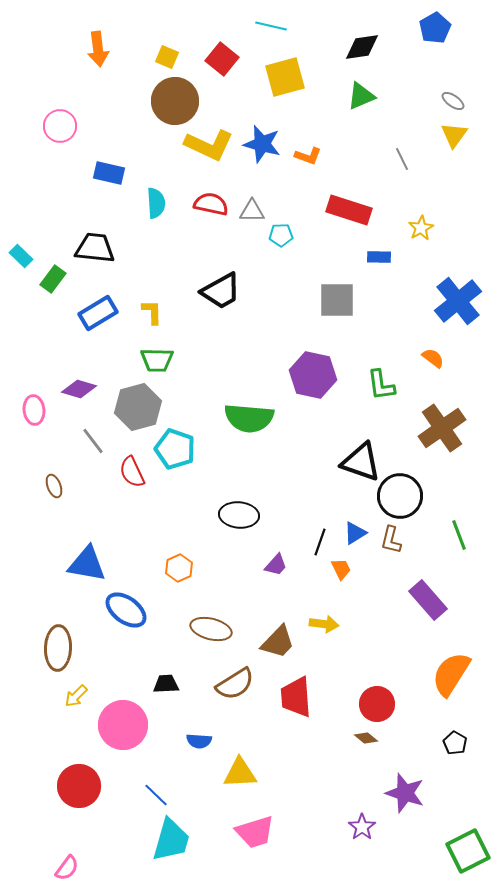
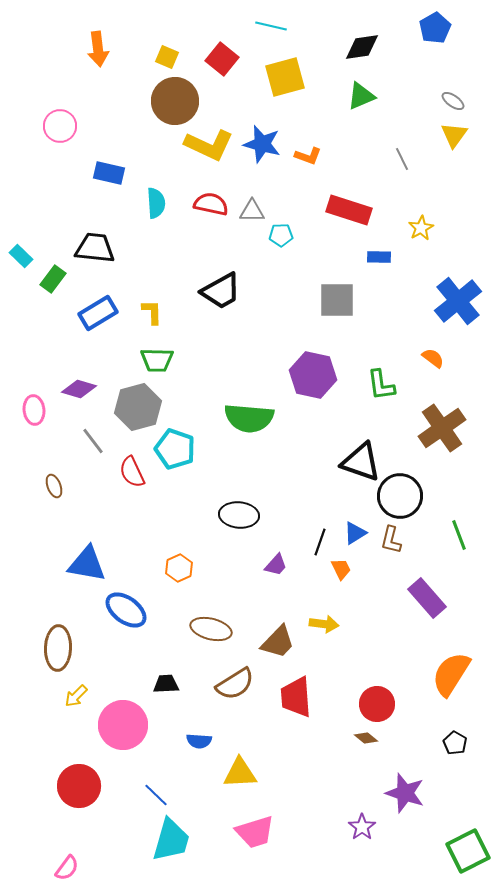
purple rectangle at (428, 600): moved 1 px left, 2 px up
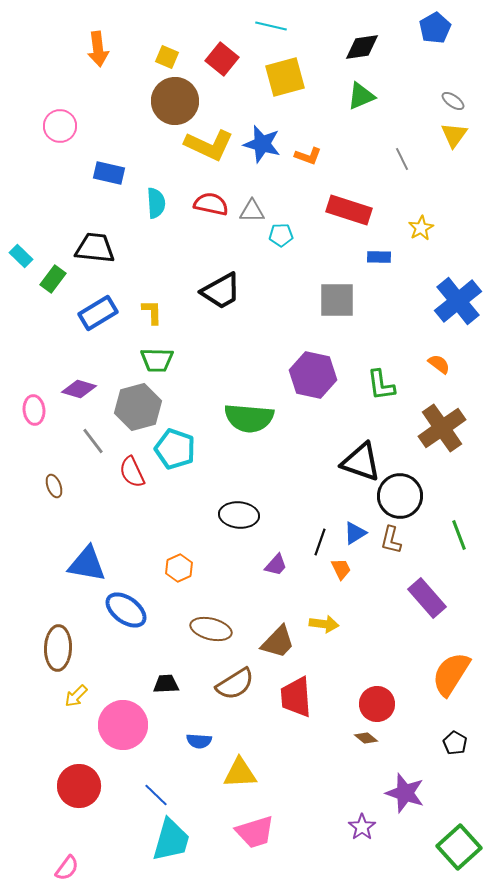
orange semicircle at (433, 358): moved 6 px right, 6 px down
green square at (468, 851): moved 9 px left, 4 px up; rotated 15 degrees counterclockwise
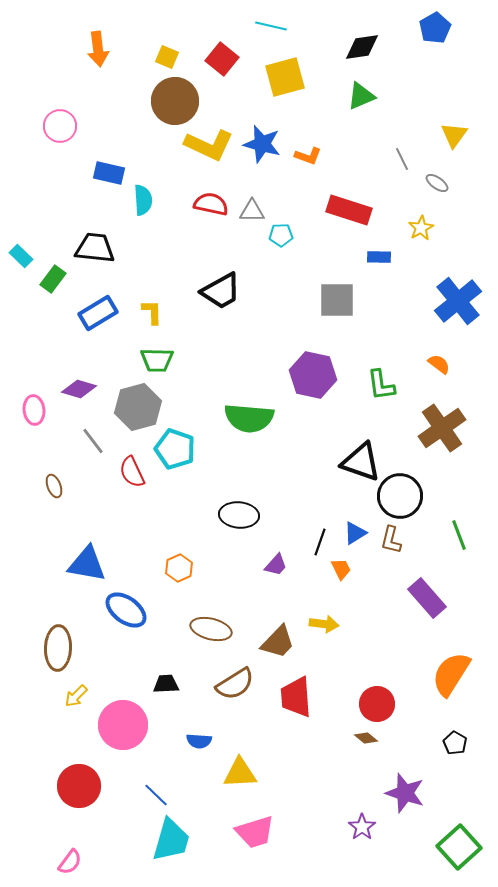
gray ellipse at (453, 101): moved 16 px left, 82 px down
cyan semicircle at (156, 203): moved 13 px left, 3 px up
pink semicircle at (67, 868): moved 3 px right, 6 px up
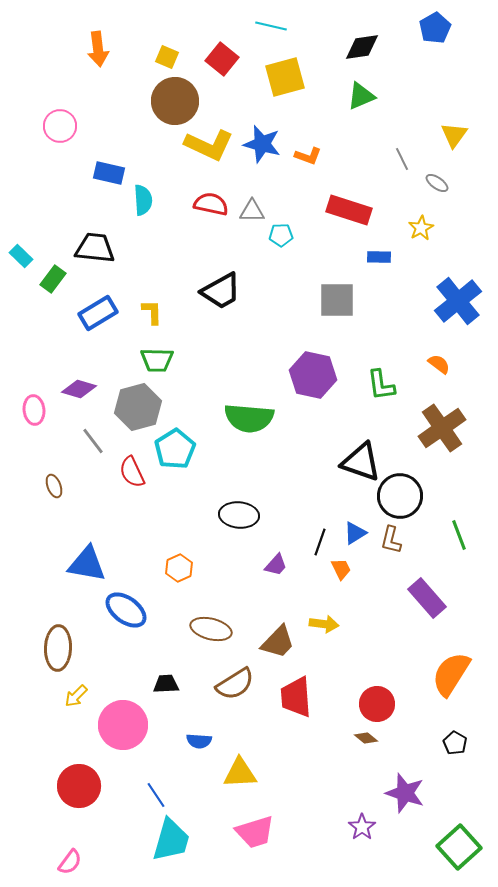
cyan pentagon at (175, 449): rotated 21 degrees clockwise
blue line at (156, 795): rotated 12 degrees clockwise
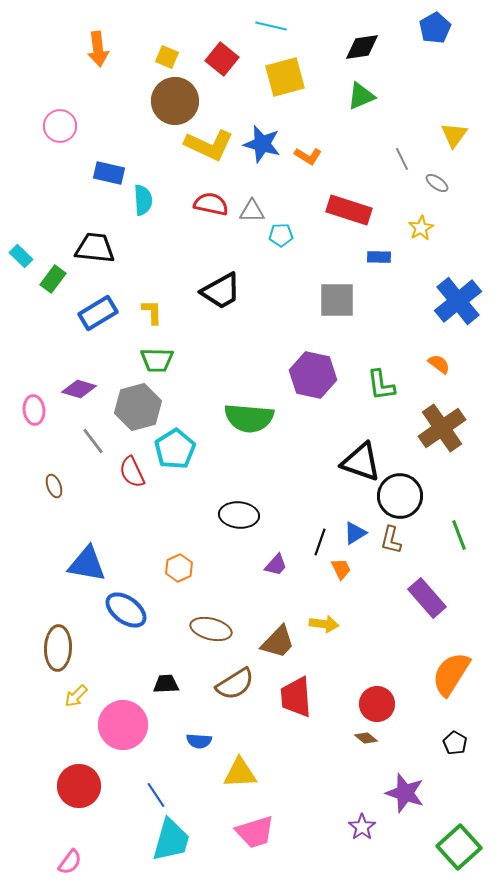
orange L-shape at (308, 156): rotated 12 degrees clockwise
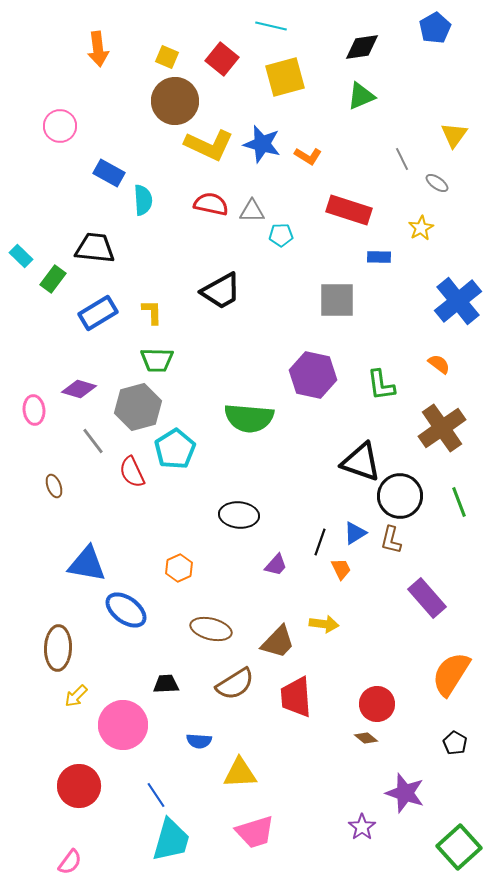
blue rectangle at (109, 173): rotated 16 degrees clockwise
green line at (459, 535): moved 33 px up
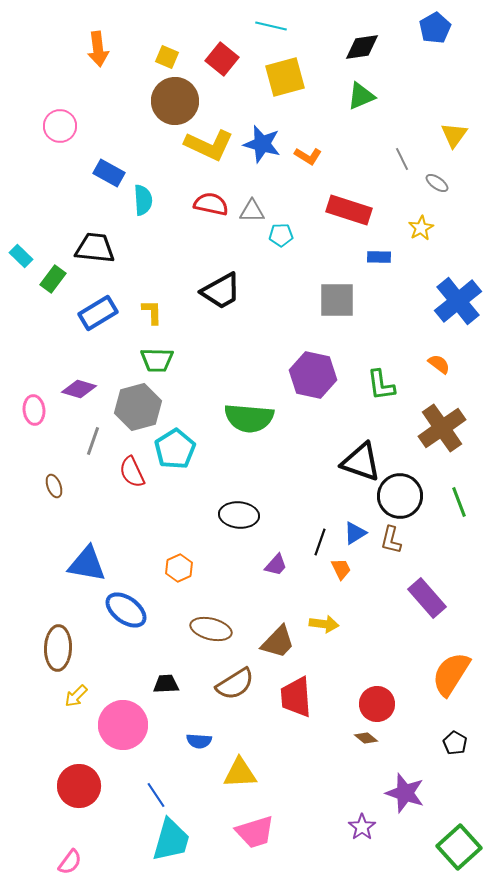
gray line at (93, 441): rotated 56 degrees clockwise
